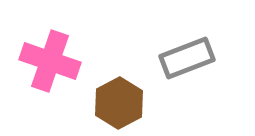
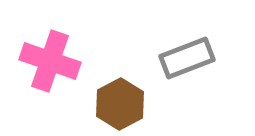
brown hexagon: moved 1 px right, 1 px down
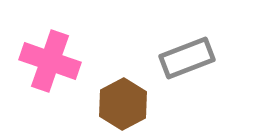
brown hexagon: moved 3 px right
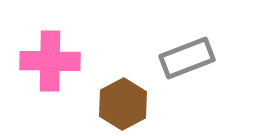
pink cross: rotated 18 degrees counterclockwise
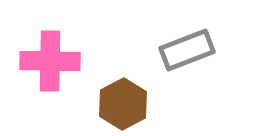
gray rectangle: moved 8 px up
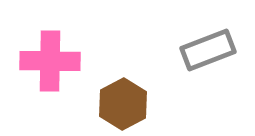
gray rectangle: moved 21 px right
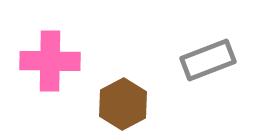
gray rectangle: moved 10 px down
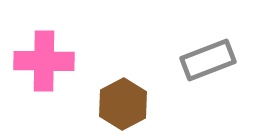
pink cross: moved 6 px left
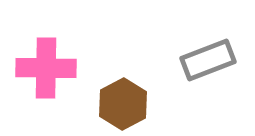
pink cross: moved 2 px right, 7 px down
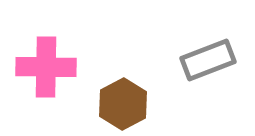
pink cross: moved 1 px up
